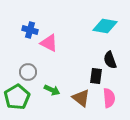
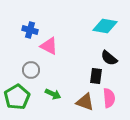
pink triangle: moved 3 px down
black semicircle: moved 1 px left, 2 px up; rotated 30 degrees counterclockwise
gray circle: moved 3 px right, 2 px up
green arrow: moved 1 px right, 4 px down
brown triangle: moved 4 px right, 4 px down; rotated 18 degrees counterclockwise
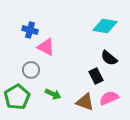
pink triangle: moved 3 px left, 1 px down
black rectangle: rotated 35 degrees counterclockwise
pink semicircle: rotated 108 degrees counterclockwise
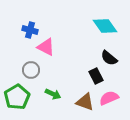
cyan diamond: rotated 45 degrees clockwise
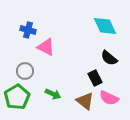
cyan diamond: rotated 10 degrees clockwise
blue cross: moved 2 px left
gray circle: moved 6 px left, 1 px down
black rectangle: moved 1 px left, 2 px down
pink semicircle: rotated 132 degrees counterclockwise
brown triangle: moved 1 px up; rotated 18 degrees clockwise
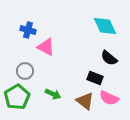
black rectangle: rotated 42 degrees counterclockwise
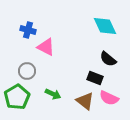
black semicircle: moved 1 px left, 1 px down
gray circle: moved 2 px right
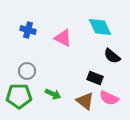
cyan diamond: moved 5 px left, 1 px down
pink triangle: moved 17 px right, 9 px up
black semicircle: moved 4 px right, 3 px up
green pentagon: moved 2 px right, 1 px up; rotated 30 degrees clockwise
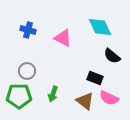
green arrow: rotated 84 degrees clockwise
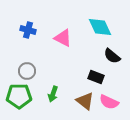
black rectangle: moved 1 px right, 1 px up
pink semicircle: moved 4 px down
